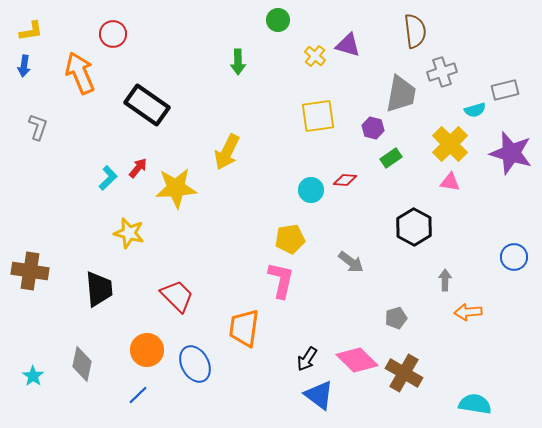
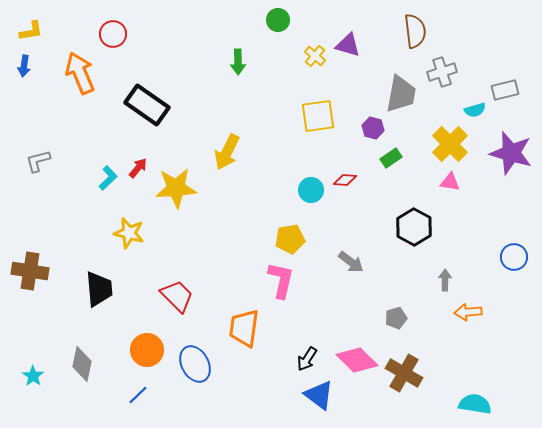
gray L-shape at (38, 127): moved 34 px down; rotated 124 degrees counterclockwise
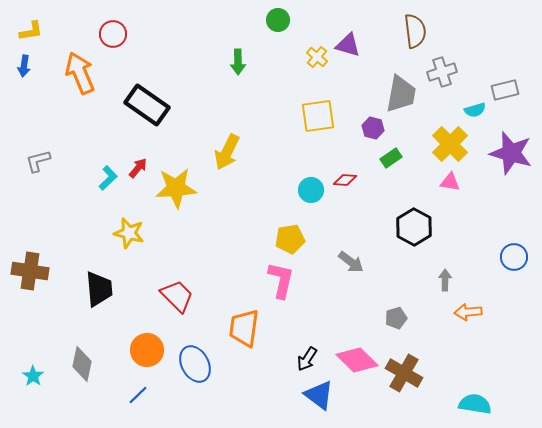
yellow cross at (315, 56): moved 2 px right, 1 px down
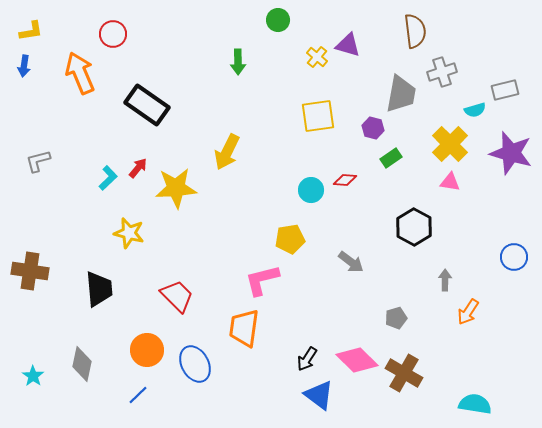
pink L-shape at (281, 280): moved 19 px left; rotated 117 degrees counterclockwise
orange arrow at (468, 312): rotated 52 degrees counterclockwise
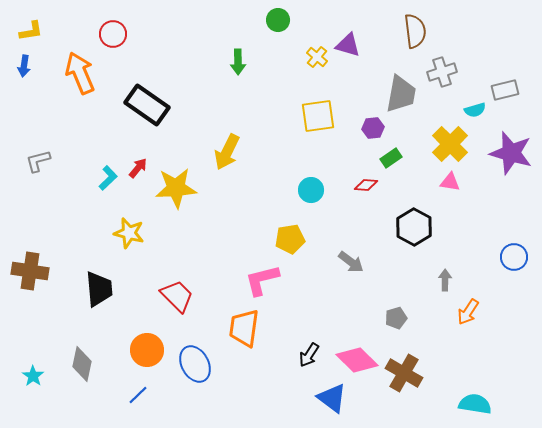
purple hexagon at (373, 128): rotated 20 degrees counterclockwise
red diamond at (345, 180): moved 21 px right, 5 px down
black arrow at (307, 359): moved 2 px right, 4 px up
blue triangle at (319, 395): moved 13 px right, 3 px down
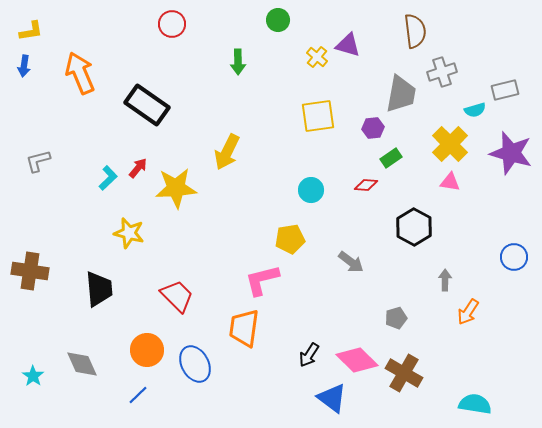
red circle at (113, 34): moved 59 px right, 10 px up
gray diamond at (82, 364): rotated 36 degrees counterclockwise
